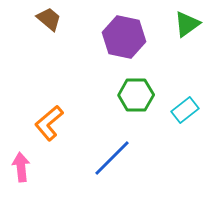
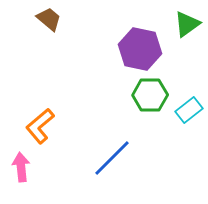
purple hexagon: moved 16 px right, 12 px down
green hexagon: moved 14 px right
cyan rectangle: moved 4 px right
orange L-shape: moved 9 px left, 3 px down
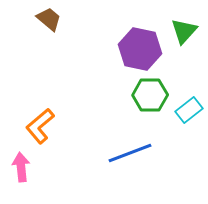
green triangle: moved 3 px left, 7 px down; rotated 12 degrees counterclockwise
blue line: moved 18 px right, 5 px up; rotated 24 degrees clockwise
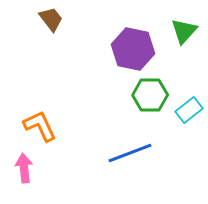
brown trapezoid: moved 2 px right; rotated 12 degrees clockwise
purple hexagon: moved 7 px left
orange L-shape: rotated 105 degrees clockwise
pink arrow: moved 3 px right, 1 px down
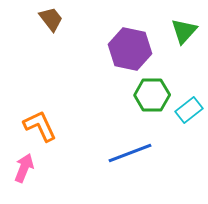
purple hexagon: moved 3 px left
green hexagon: moved 2 px right
pink arrow: rotated 28 degrees clockwise
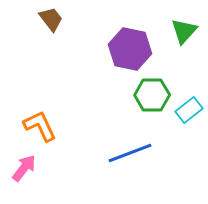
pink arrow: rotated 16 degrees clockwise
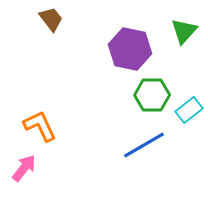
blue line: moved 14 px right, 8 px up; rotated 9 degrees counterclockwise
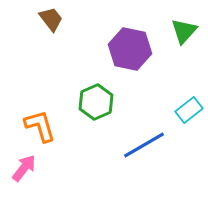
green hexagon: moved 56 px left, 7 px down; rotated 24 degrees counterclockwise
orange L-shape: rotated 9 degrees clockwise
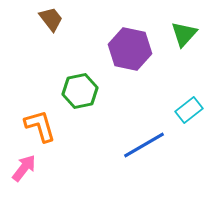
green triangle: moved 3 px down
green hexagon: moved 16 px left, 11 px up; rotated 12 degrees clockwise
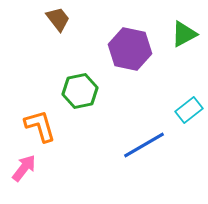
brown trapezoid: moved 7 px right
green triangle: rotated 20 degrees clockwise
